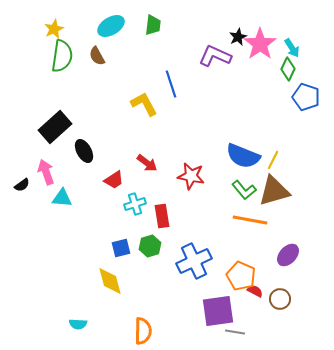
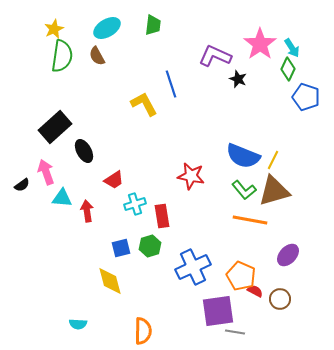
cyan ellipse: moved 4 px left, 2 px down
black star: moved 42 px down; rotated 24 degrees counterclockwise
red arrow: moved 60 px left, 48 px down; rotated 135 degrees counterclockwise
blue cross: moved 1 px left, 6 px down
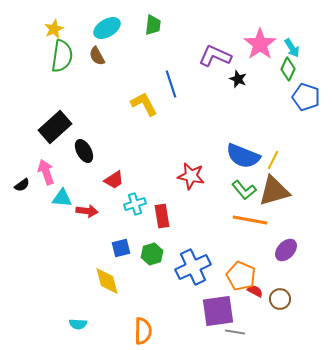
red arrow: rotated 105 degrees clockwise
green hexagon: moved 2 px right, 8 px down
purple ellipse: moved 2 px left, 5 px up
yellow diamond: moved 3 px left
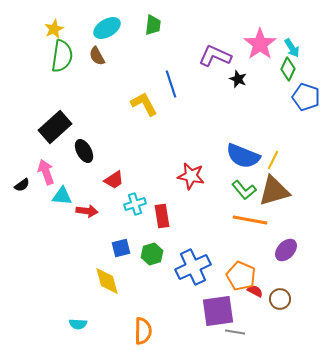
cyan triangle: moved 2 px up
